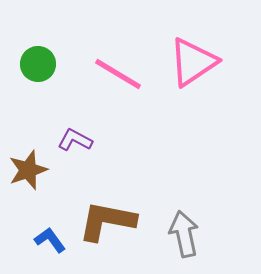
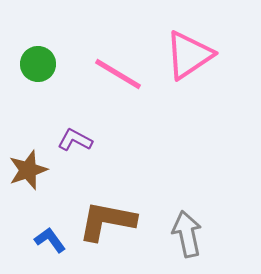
pink triangle: moved 4 px left, 7 px up
gray arrow: moved 3 px right
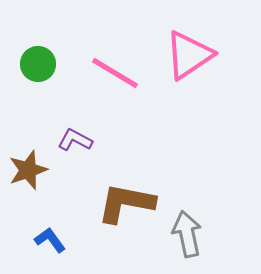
pink line: moved 3 px left, 1 px up
brown L-shape: moved 19 px right, 18 px up
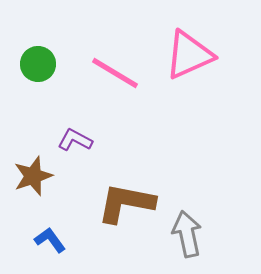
pink triangle: rotated 10 degrees clockwise
brown star: moved 5 px right, 6 px down
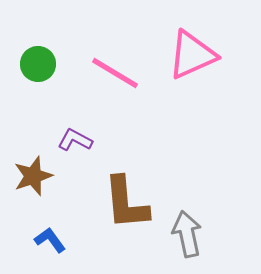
pink triangle: moved 3 px right
brown L-shape: rotated 106 degrees counterclockwise
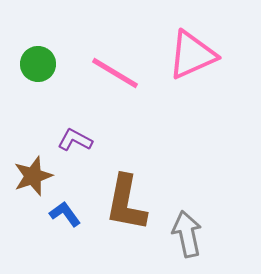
brown L-shape: rotated 16 degrees clockwise
blue L-shape: moved 15 px right, 26 px up
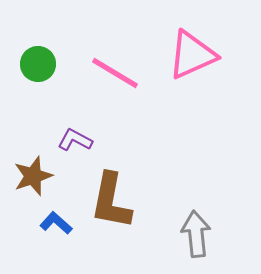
brown L-shape: moved 15 px left, 2 px up
blue L-shape: moved 9 px left, 9 px down; rotated 12 degrees counterclockwise
gray arrow: moved 9 px right; rotated 6 degrees clockwise
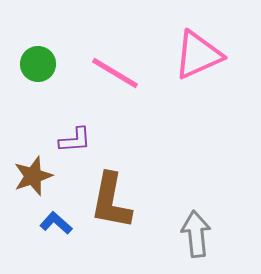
pink triangle: moved 6 px right
purple L-shape: rotated 148 degrees clockwise
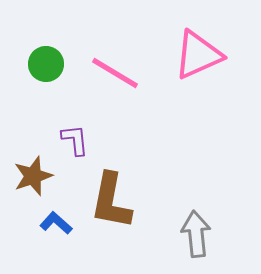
green circle: moved 8 px right
purple L-shape: rotated 92 degrees counterclockwise
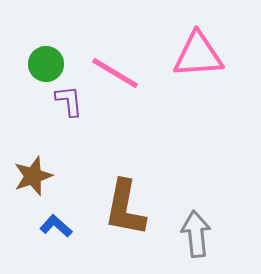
pink triangle: rotated 20 degrees clockwise
purple L-shape: moved 6 px left, 39 px up
brown L-shape: moved 14 px right, 7 px down
blue L-shape: moved 3 px down
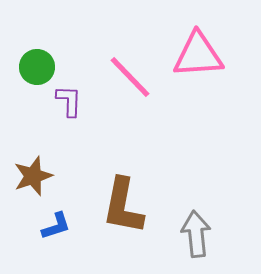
green circle: moved 9 px left, 3 px down
pink line: moved 15 px right, 4 px down; rotated 15 degrees clockwise
purple L-shape: rotated 8 degrees clockwise
brown L-shape: moved 2 px left, 2 px up
blue L-shape: rotated 120 degrees clockwise
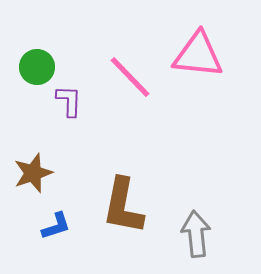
pink triangle: rotated 10 degrees clockwise
brown star: moved 3 px up
